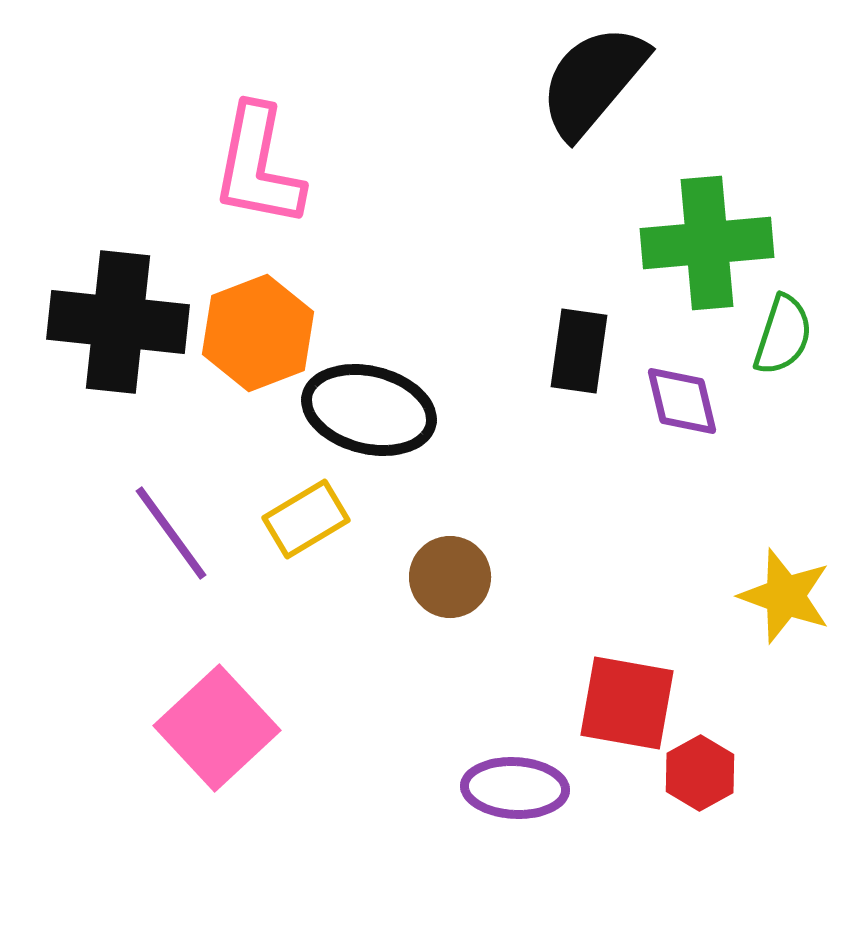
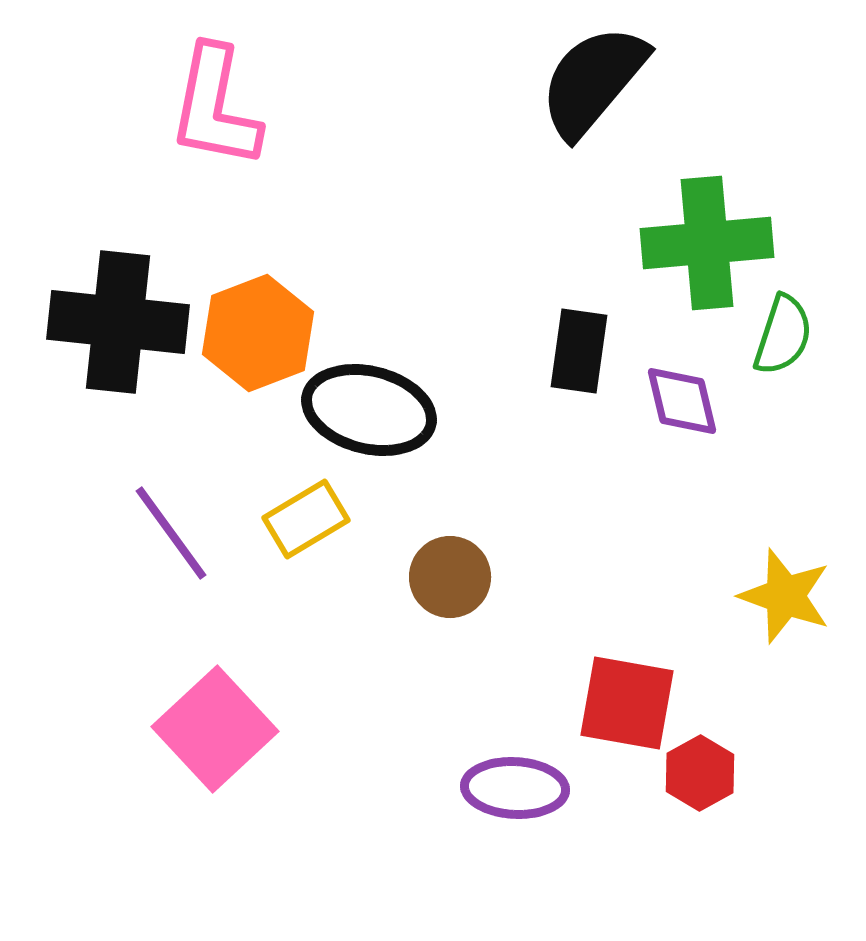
pink L-shape: moved 43 px left, 59 px up
pink square: moved 2 px left, 1 px down
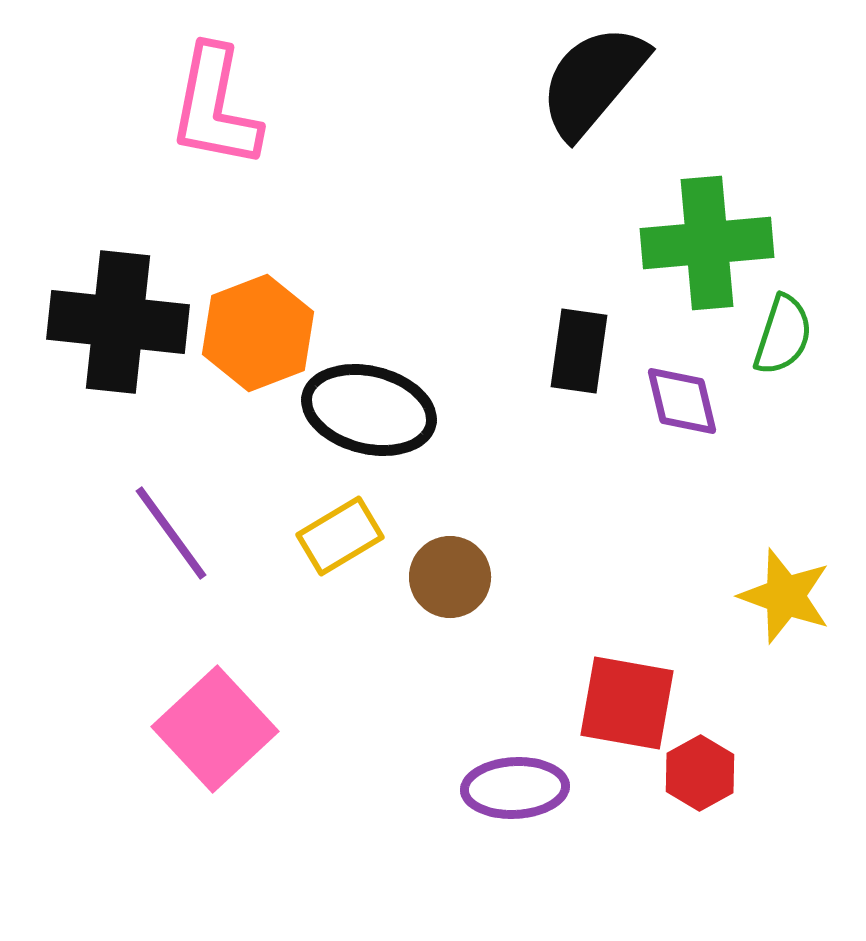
yellow rectangle: moved 34 px right, 17 px down
purple ellipse: rotated 6 degrees counterclockwise
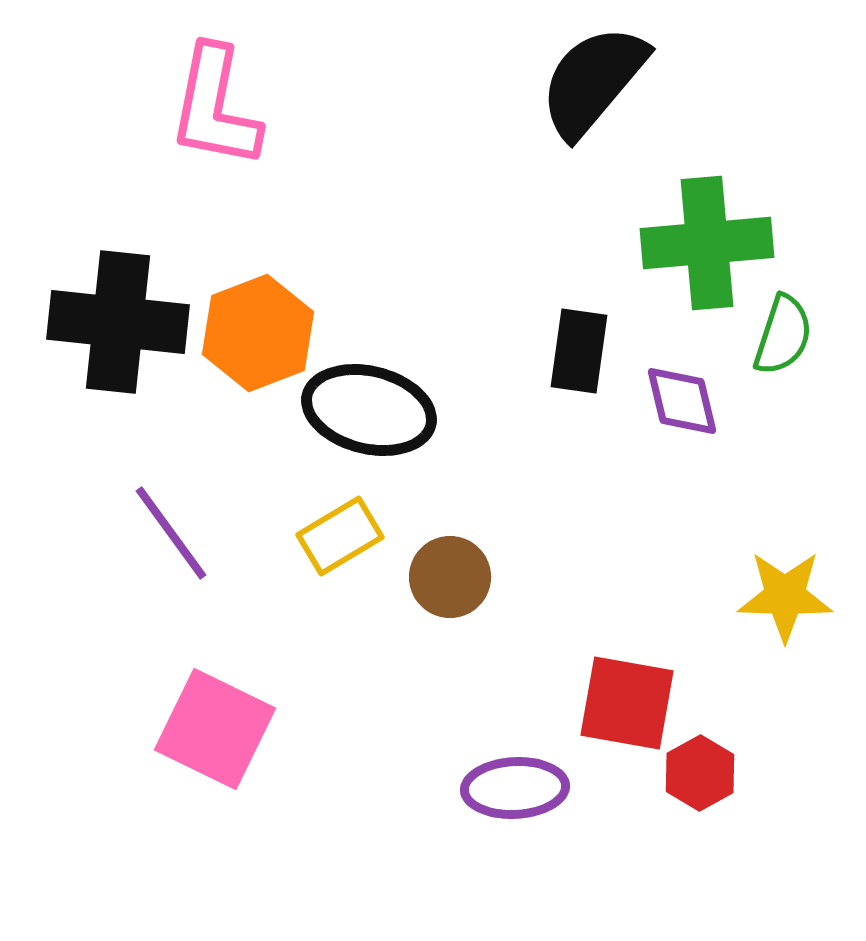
yellow star: rotated 18 degrees counterclockwise
pink square: rotated 21 degrees counterclockwise
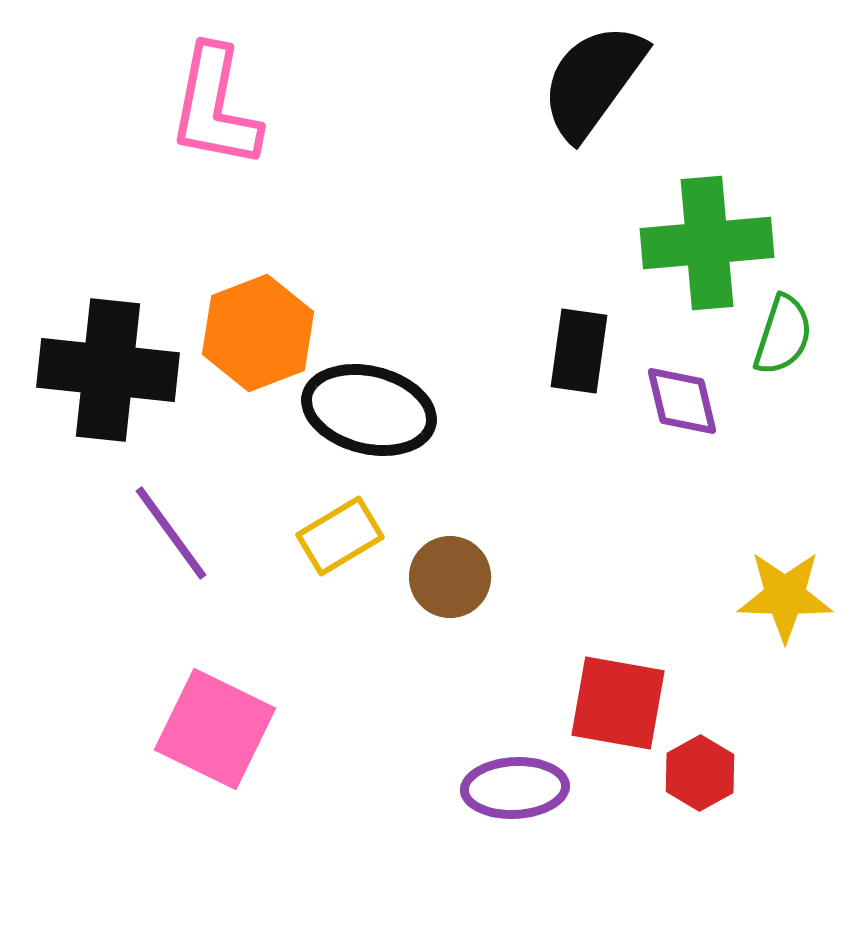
black semicircle: rotated 4 degrees counterclockwise
black cross: moved 10 px left, 48 px down
red square: moved 9 px left
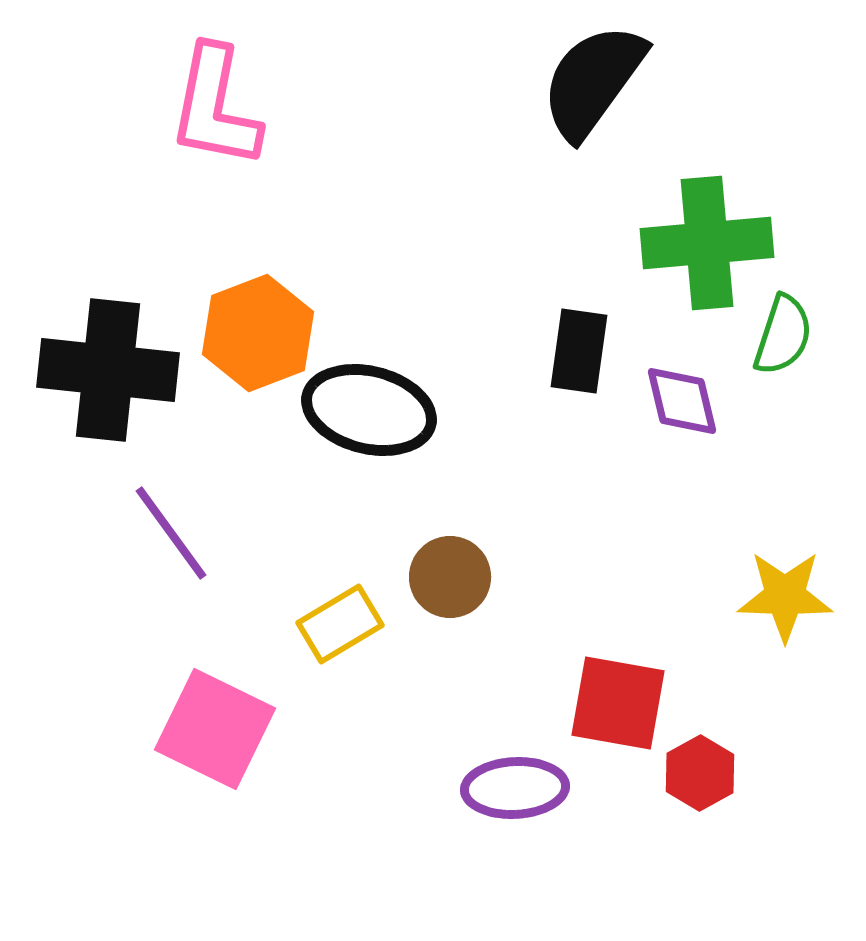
yellow rectangle: moved 88 px down
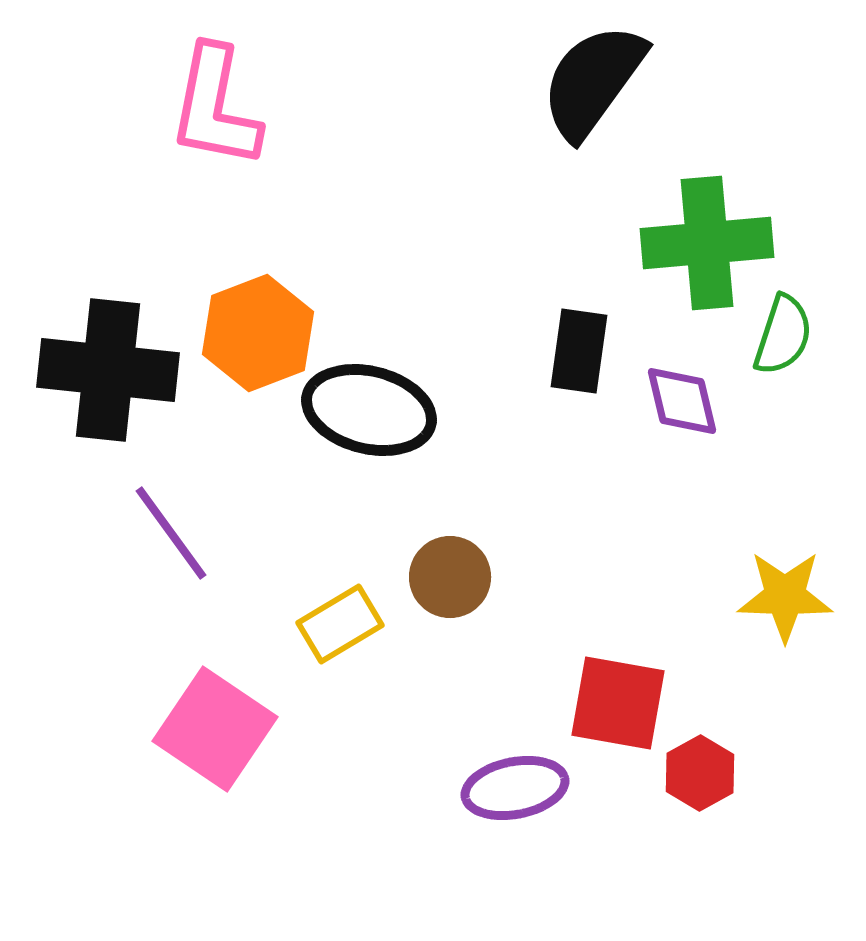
pink square: rotated 8 degrees clockwise
purple ellipse: rotated 8 degrees counterclockwise
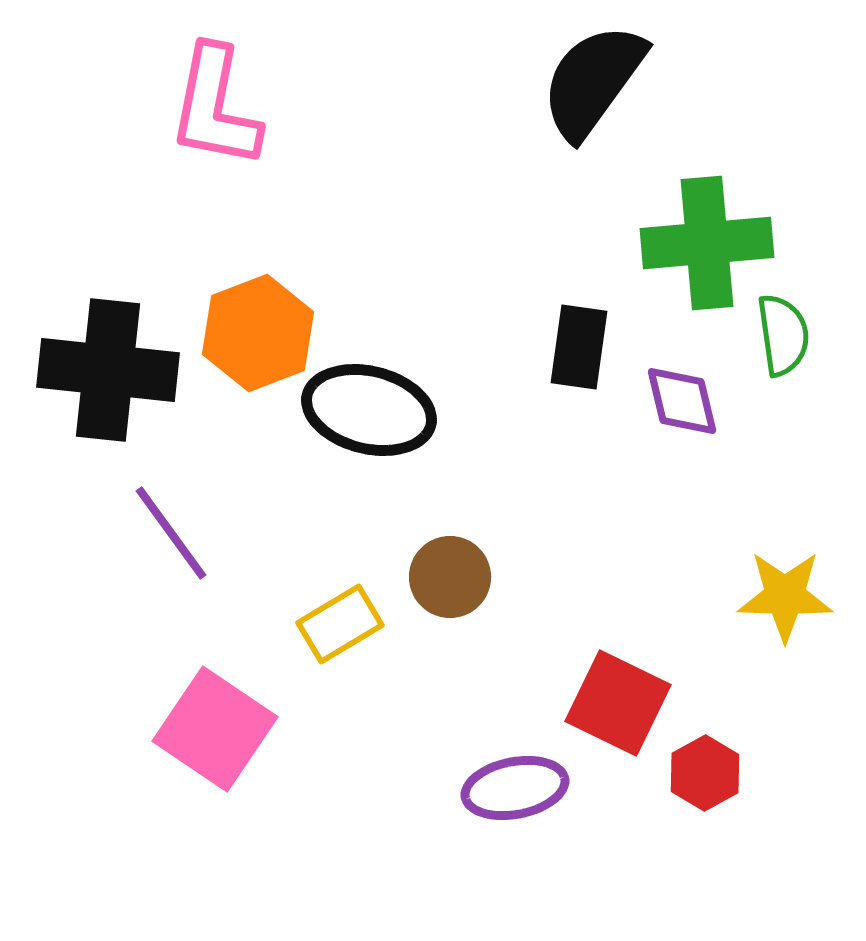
green semicircle: rotated 26 degrees counterclockwise
black rectangle: moved 4 px up
red square: rotated 16 degrees clockwise
red hexagon: moved 5 px right
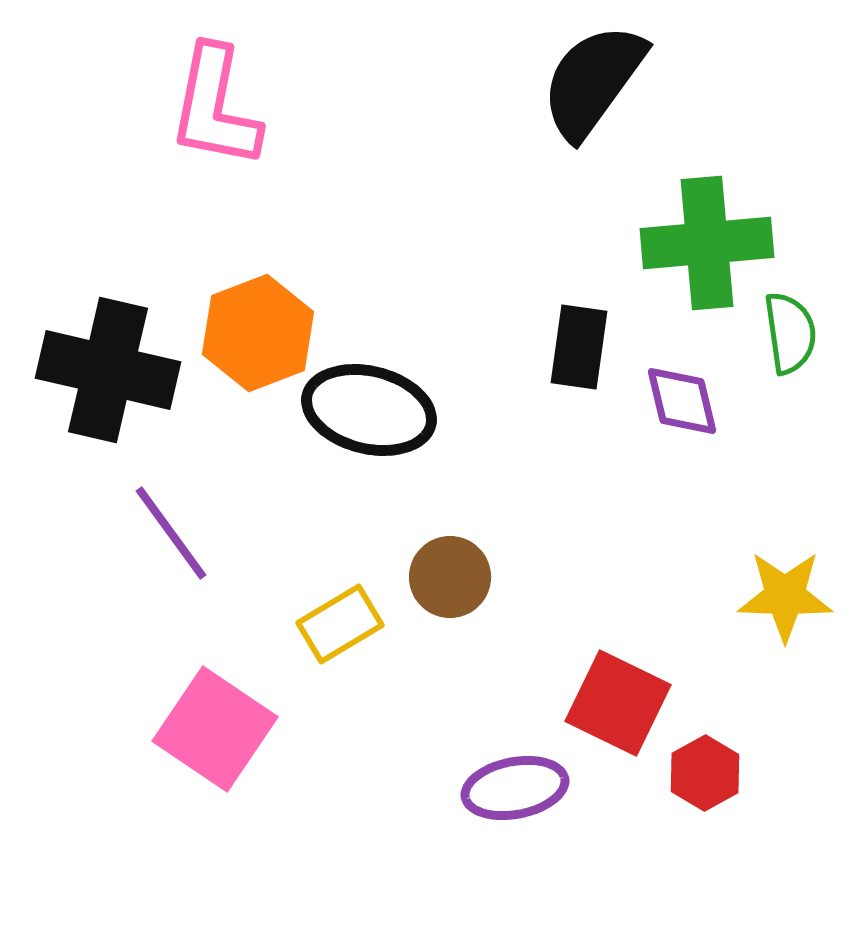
green semicircle: moved 7 px right, 2 px up
black cross: rotated 7 degrees clockwise
